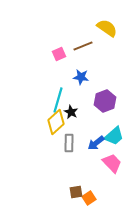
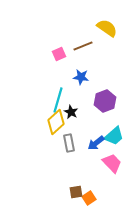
gray rectangle: rotated 12 degrees counterclockwise
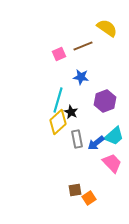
yellow diamond: moved 2 px right
gray rectangle: moved 8 px right, 4 px up
brown square: moved 1 px left, 2 px up
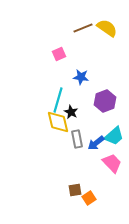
brown line: moved 18 px up
yellow diamond: rotated 60 degrees counterclockwise
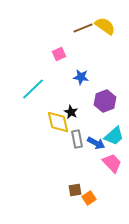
yellow semicircle: moved 2 px left, 2 px up
cyan line: moved 25 px left, 11 px up; rotated 30 degrees clockwise
blue arrow: rotated 114 degrees counterclockwise
